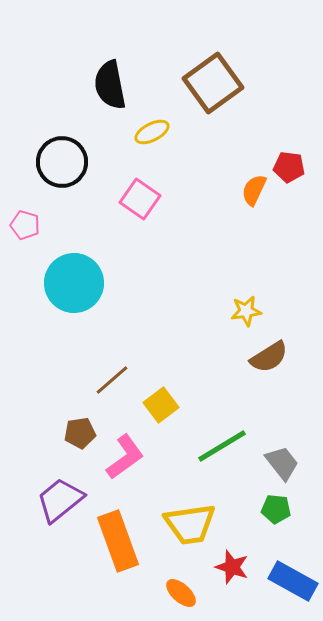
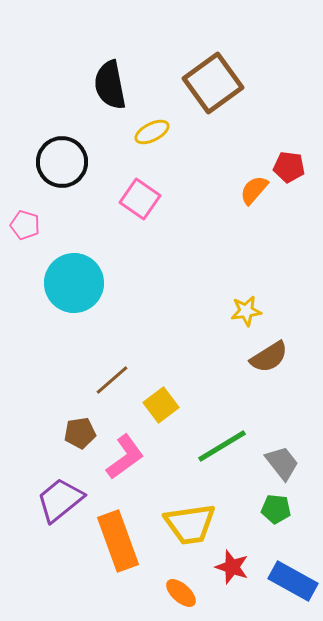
orange semicircle: rotated 16 degrees clockwise
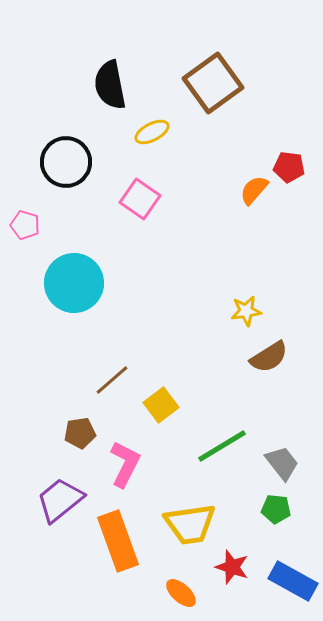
black circle: moved 4 px right
pink L-shape: moved 7 px down; rotated 27 degrees counterclockwise
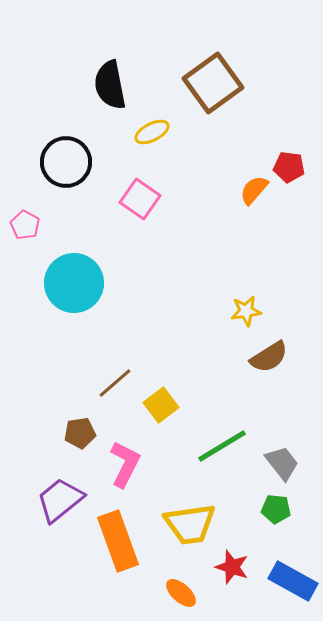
pink pentagon: rotated 12 degrees clockwise
brown line: moved 3 px right, 3 px down
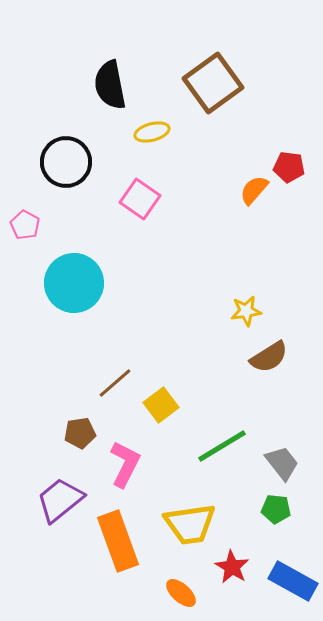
yellow ellipse: rotated 12 degrees clockwise
red star: rotated 12 degrees clockwise
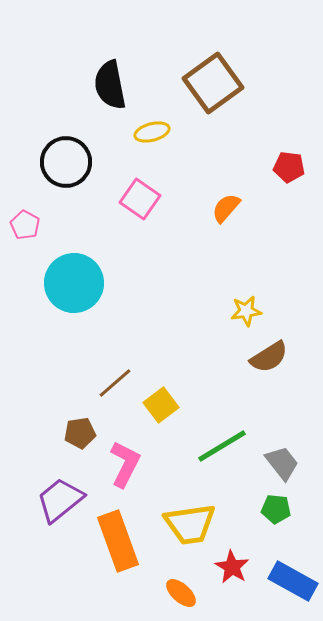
orange semicircle: moved 28 px left, 18 px down
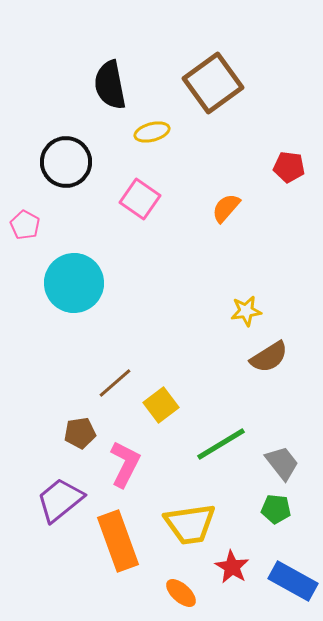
green line: moved 1 px left, 2 px up
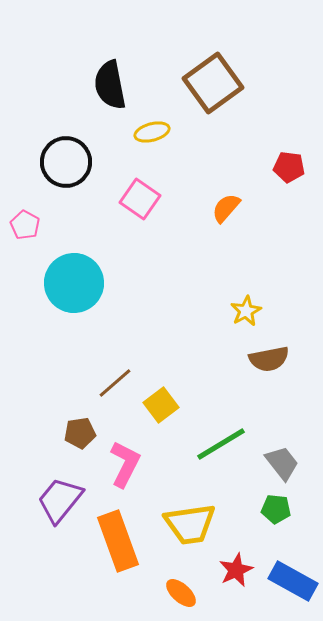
yellow star: rotated 20 degrees counterclockwise
brown semicircle: moved 2 px down; rotated 21 degrees clockwise
purple trapezoid: rotated 12 degrees counterclockwise
red star: moved 4 px right, 3 px down; rotated 16 degrees clockwise
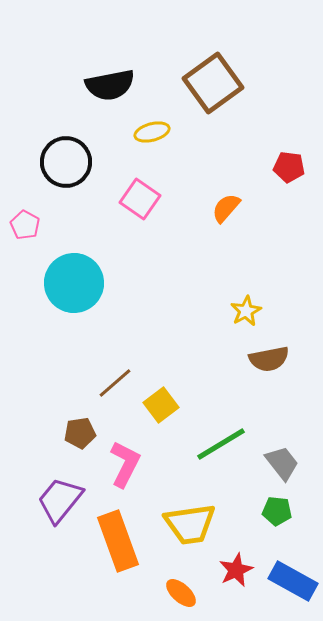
black semicircle: rotated 90 degrees counterclockwise
green pentagon: moved 1 px right, 2 px down
